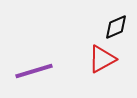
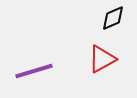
black diamond: moved 3 px left, 9 px up
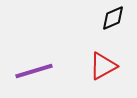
red triangle: moved 1 px right, 7 px down
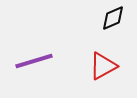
purple line: moved 10 px up
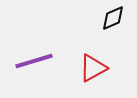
red triangle: moved 10 px left, 2 px down
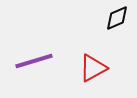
black diamond: moved 4 px right
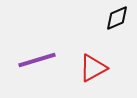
purple line: moved 3 px right, 1 px up
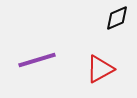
red triangle: moved 7 px right, 1 px down
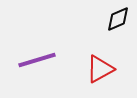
black diamond: moved 1 px right, 1 px down
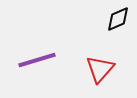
red triangle: rotated 20 degrees counterclockwise
